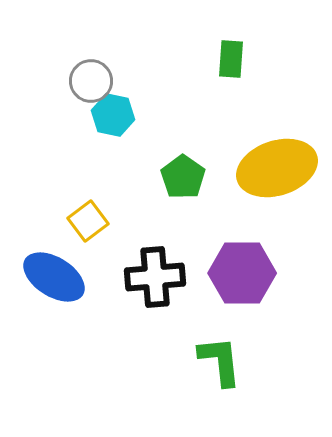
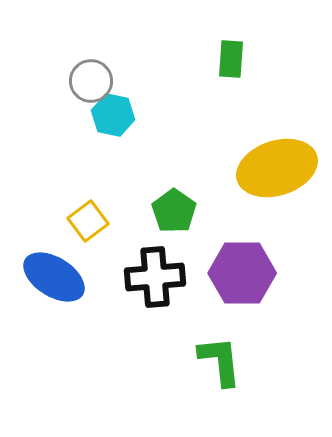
green pentagon: moved 9 px left, 34 px down
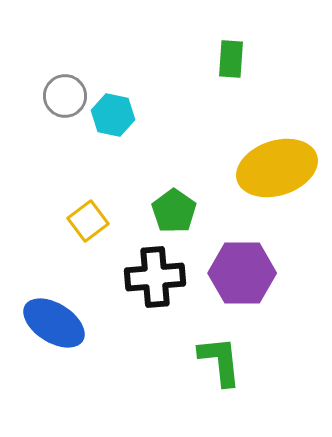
gray circle: moved 26 px left, 15 px down
blue ellipse: moved 46 px down
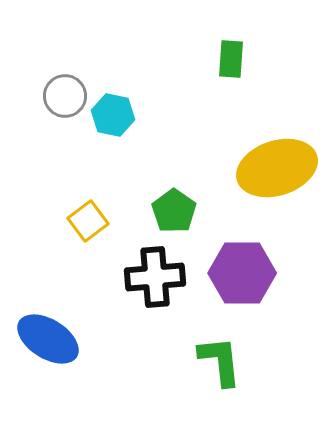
blue ellipse: moved 6 px left, 16 px down
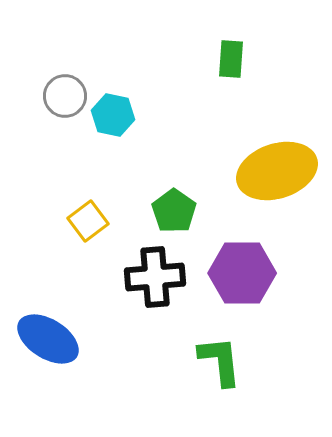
yellow ellipse: moved 3 px down
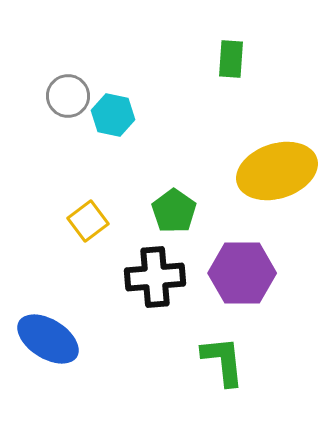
gray circle: moved 3 px right
green L-shape: moved 3 px right
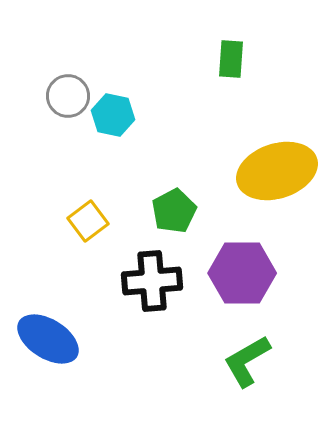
green pentagon: rotated 9 degrees clockwise
black cross: moved 3 px left, 4 px down
green L-shape: moved 24 px right; rotated 114 degrees counterclockwise
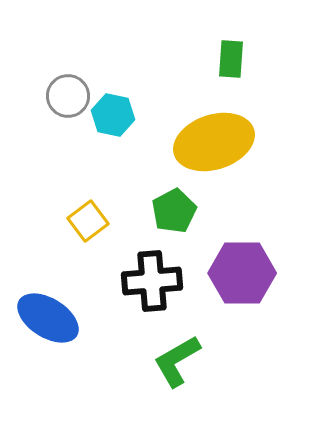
yellow ellipse: moved 63 px left, 29 px up
blue ellipse: moved 21 px up
green L-shape: moved 70 px left
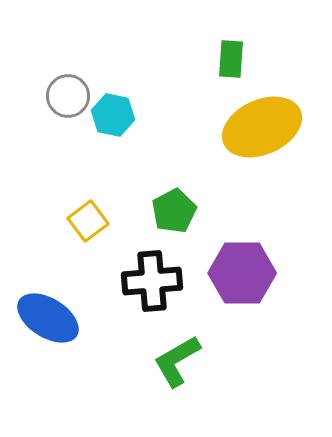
yellow ellipse: moved 48 px right, 15 px up; rotated 6 degrees counterclockwise
